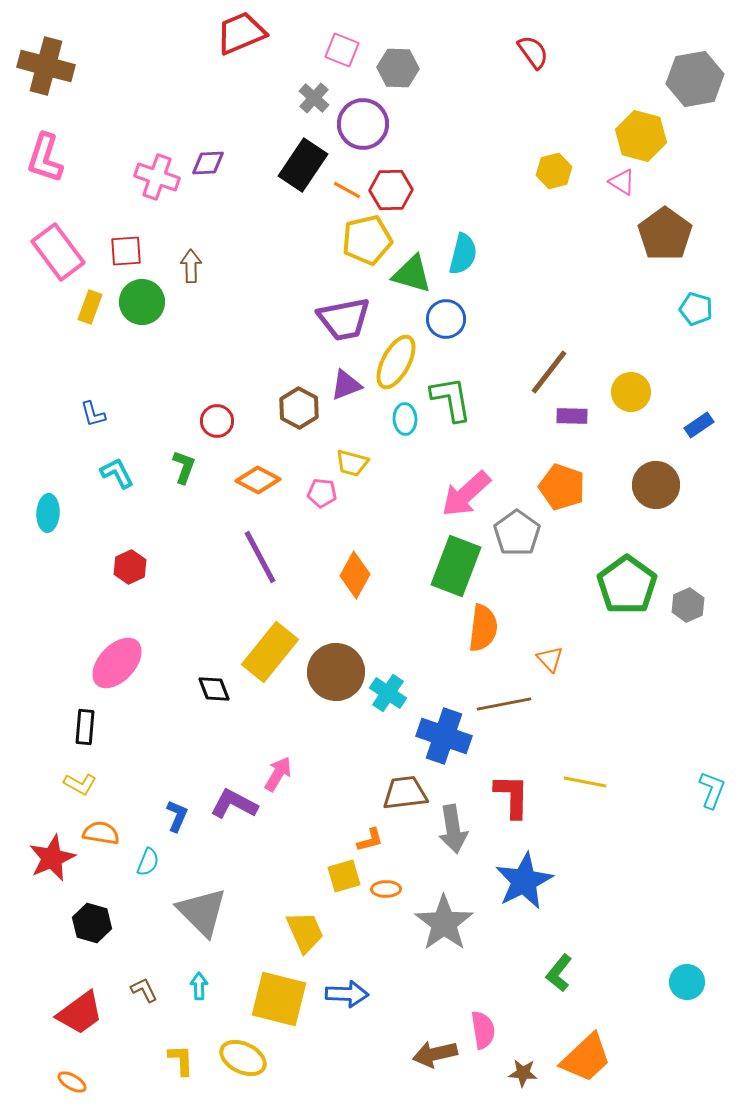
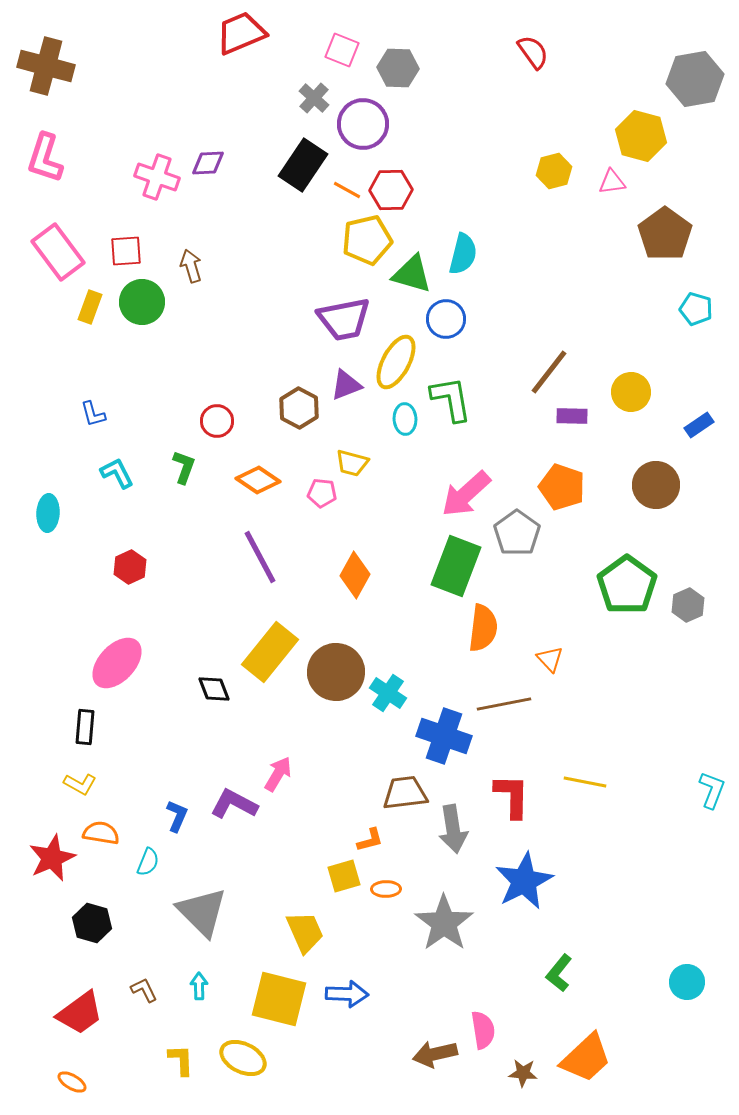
pink triangle at (622, 182): moved 10 px left; rotated 40 degrees counterclockwise
brown arrow at (191, 266): rotated 16 degrees counterclockwise
orange diamond at (258, 480): rotated 6 degrees clockwise
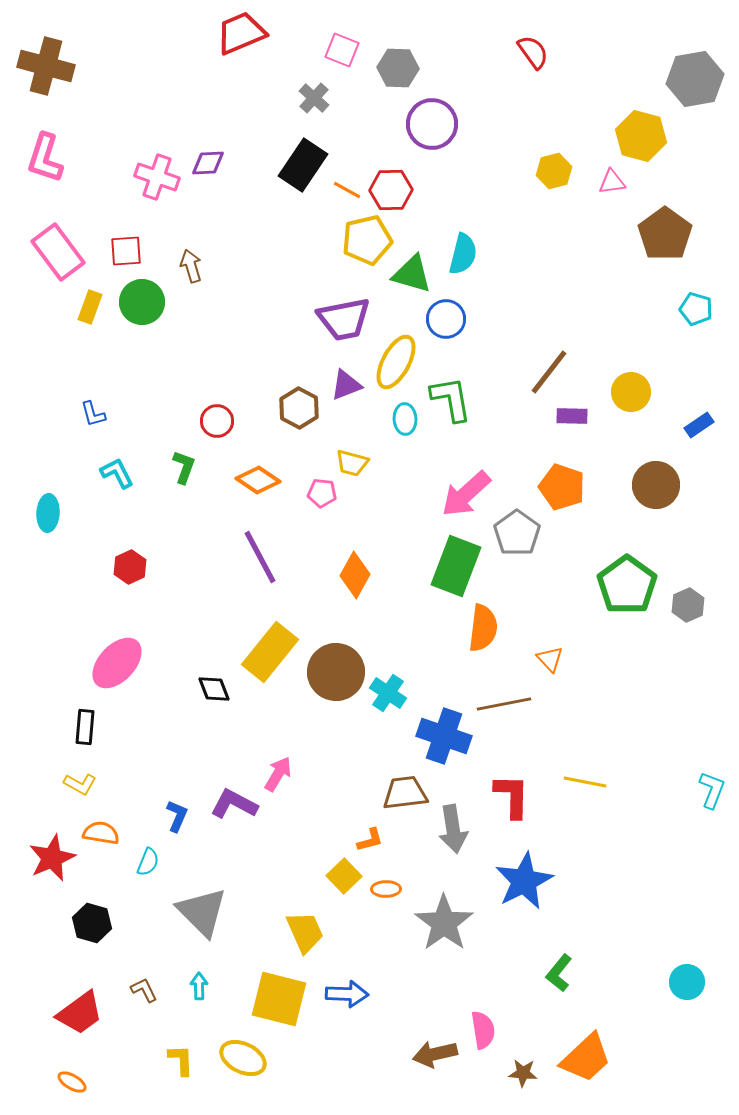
purple circle at (363, 124): moved 69 px right
yellow square at (344, 876): rotated 28 degrees counterclockwise
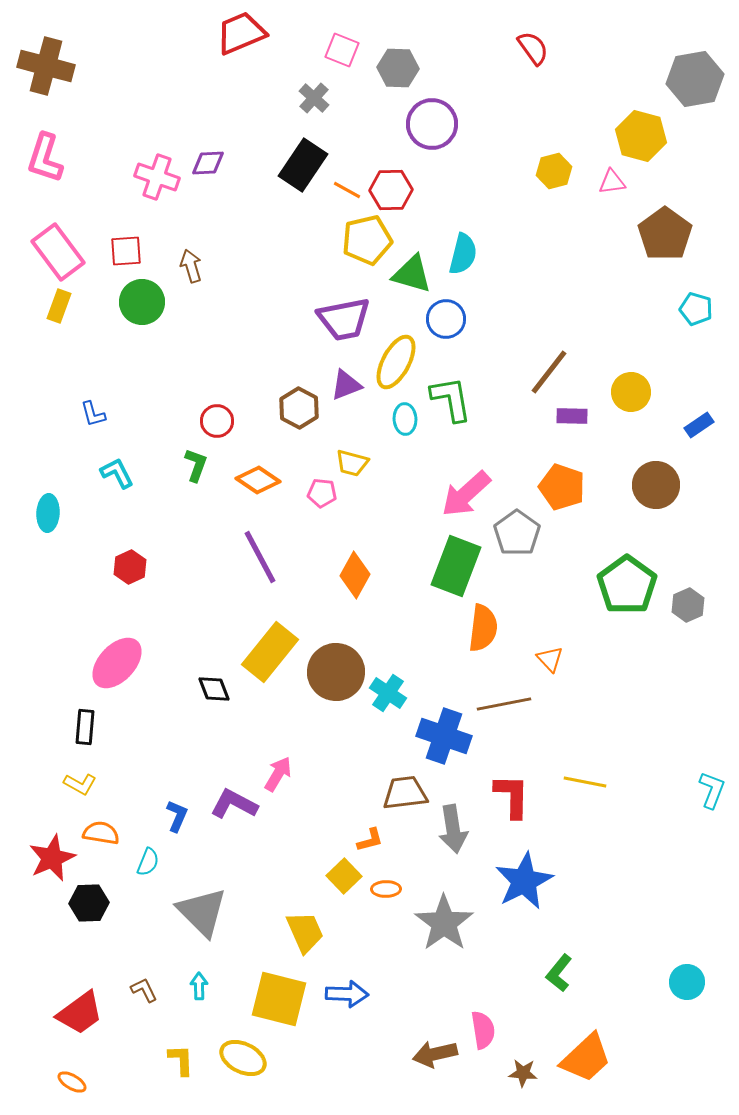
red semicircle at (533, 52): moved 4 px up
yellow rectangle at (90, 307): moved 31 px left, 1 px up
green L-shape at (184, 467): moved 12 px right, 2 px up
black hexagon at (92, 923): moved 3 px left, 20 px up; rotated 18 degrees counterclockwise
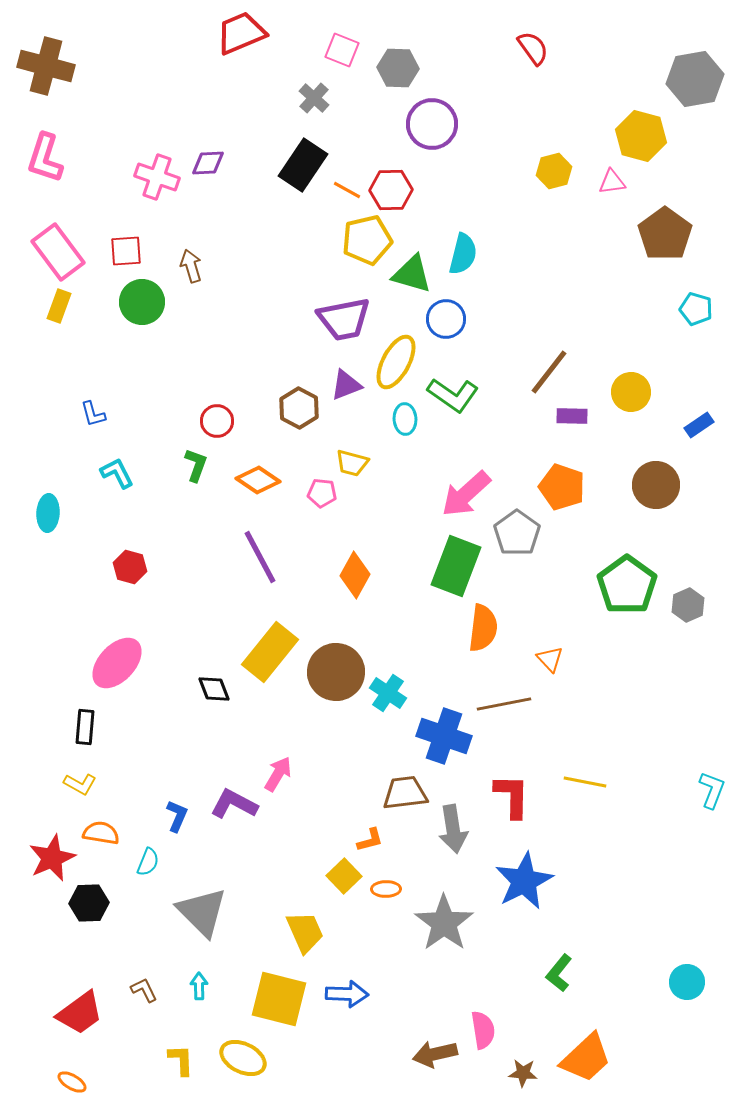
green L-shape at (451, 399): moved 2 px right, 4 px up; rotated 135 degrees clockwise
red hexagon at (130, 567): rotated 20 degrees counterclockwise
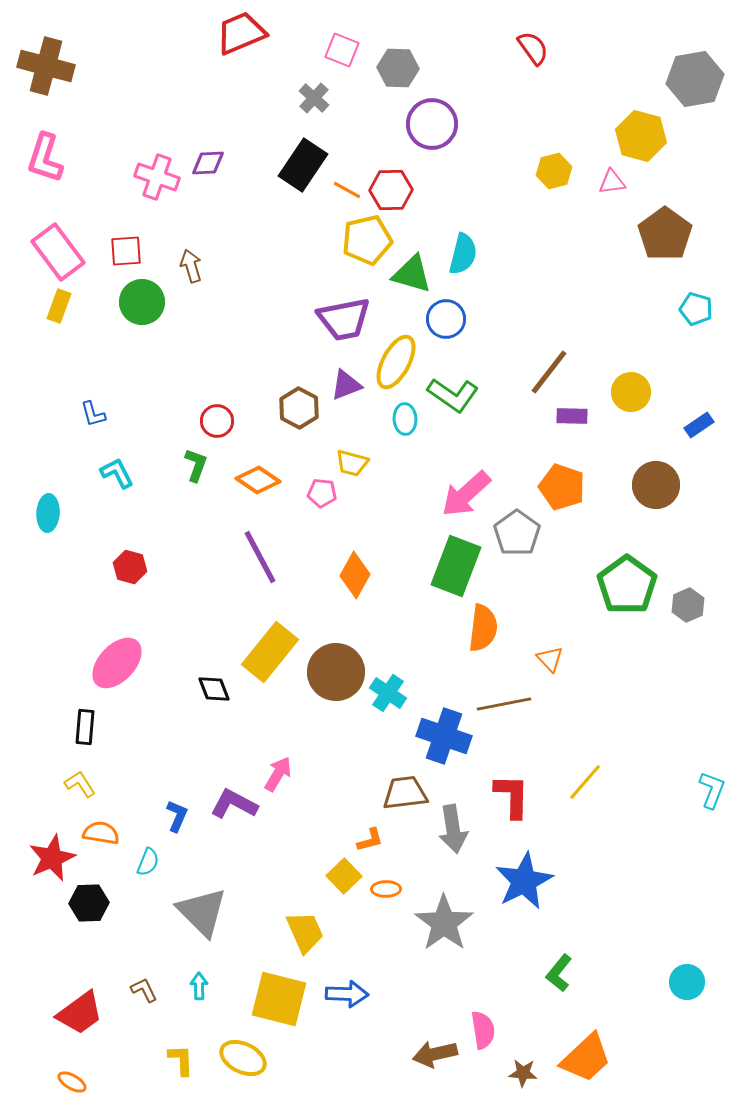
yellow line at (585, 782): rotated 60 degrees counterclockwise
yellow L-shape at (80, 784): rotated 152 degrees counterclockwise
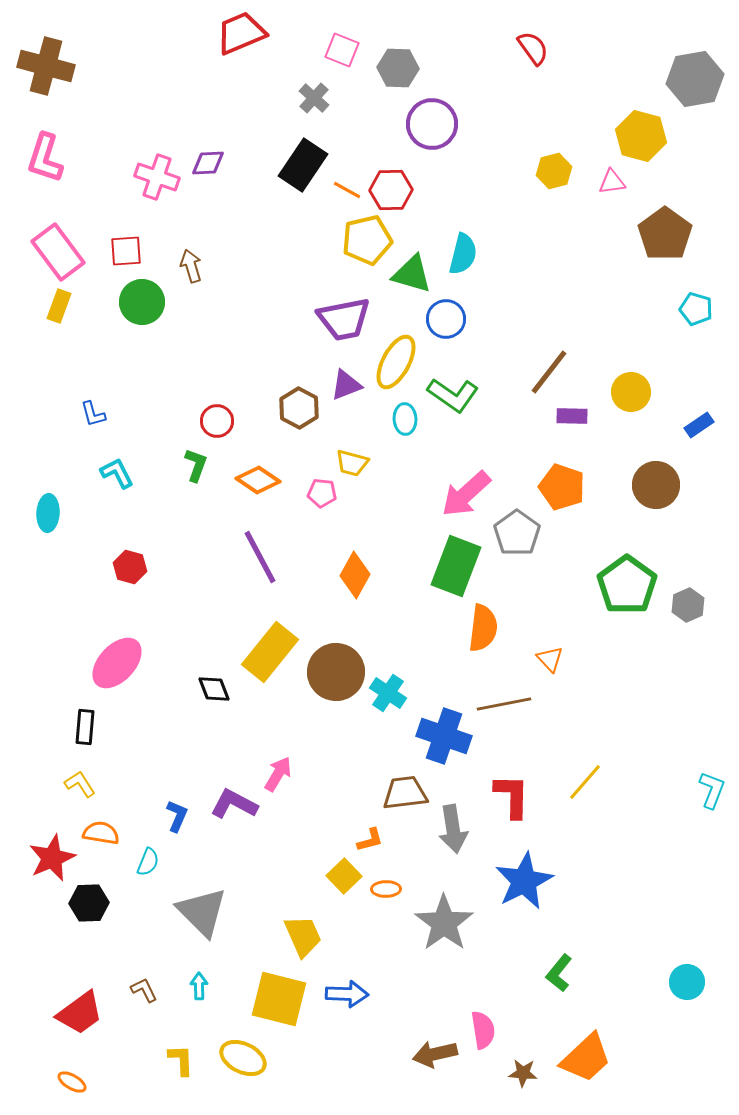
yellow trapezoid at (305, 932): moved 2 px left, 4 px down
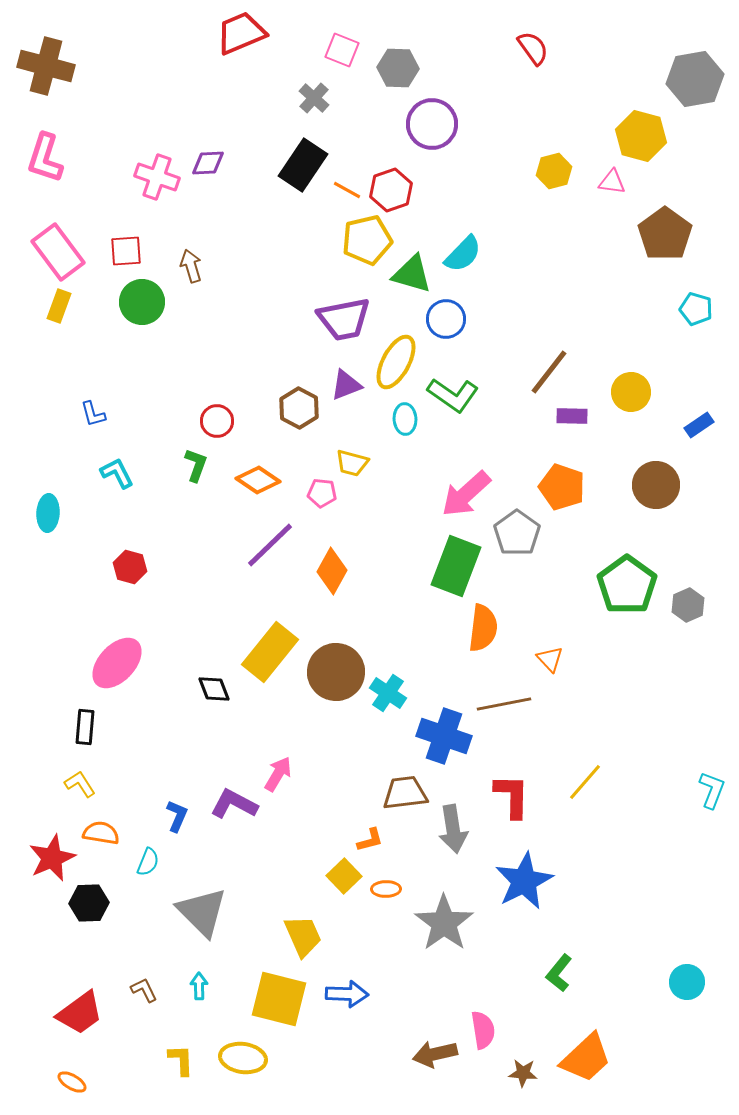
pink triangle at (612, 182): rotated 16 degrees clockwise
red hexagon at (391, 190): rotated 18 degrees counterclockwise
cyan semicircle at (463, 254): rotated 30 degrees clockwise
purple line at (260, 557): moved 10 px right, 12 px up; rotated 74 degrees clockwise
orange diamond at (355, 575): moved 23 px left, 4 px up
yellow ellipse at (243, 1058): rotated 18 degrees counterclockwise
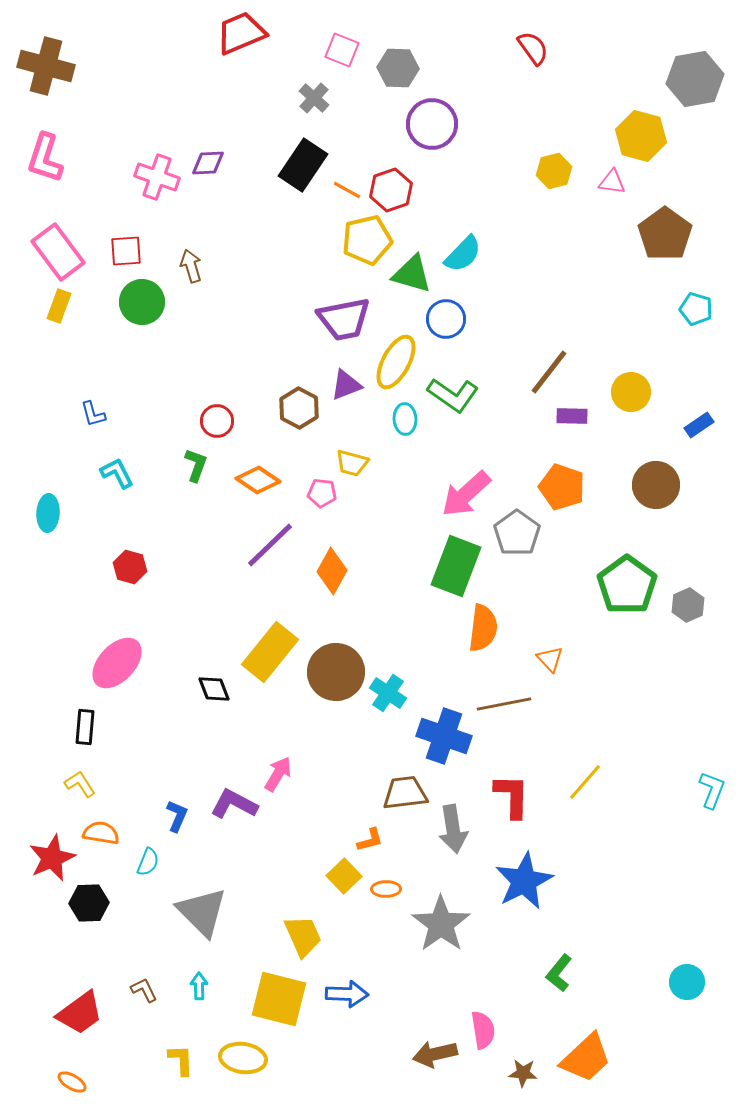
gray star at (444, 923): moved 3 px left, 1 px down
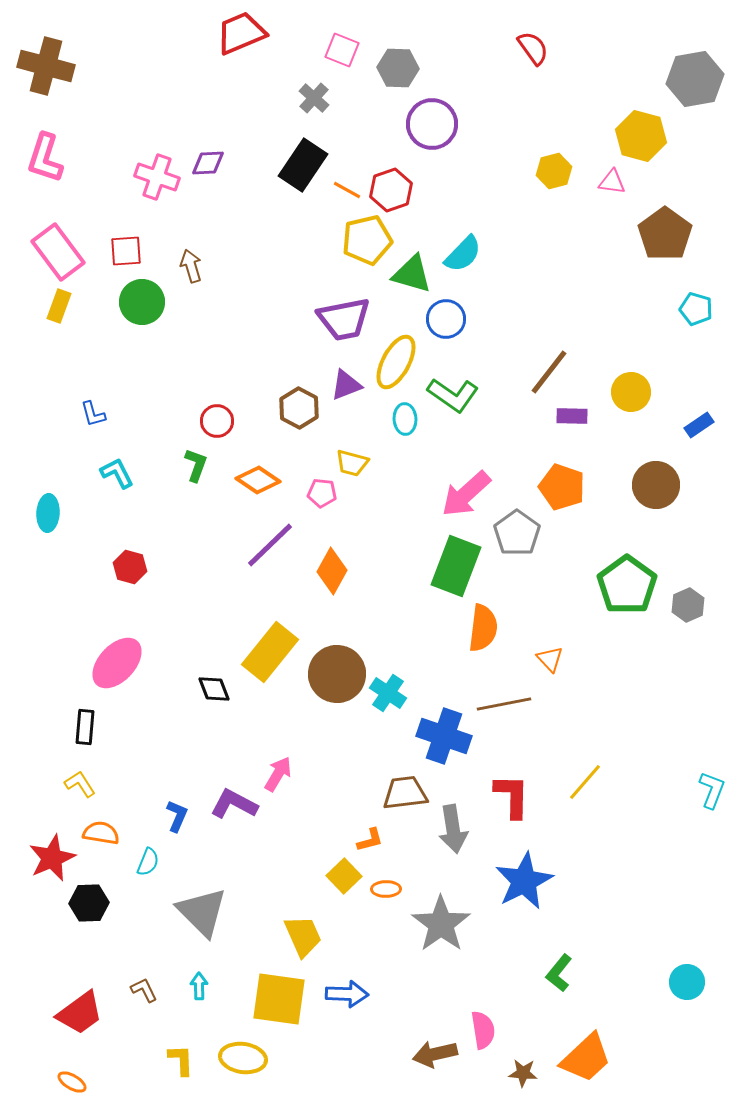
brown circle at (336, 672): moved 1 px right, 2 px down
yellow square at (279, 999): rotated 6 degrees counterclockwise
